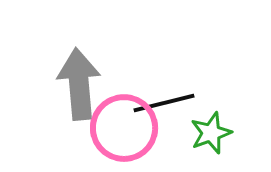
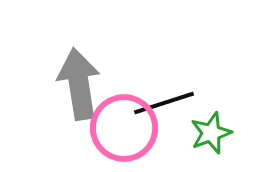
gray arrow: rotated 4 degrees counterclockwise
black line: rotated 4 degrees counterclockwise
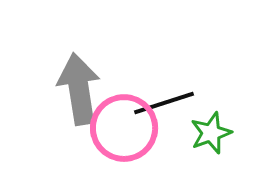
gray arrow: moved 5 px down
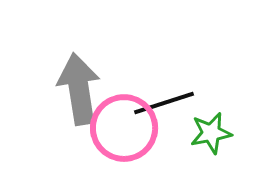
green star: rotated 9 degrees clockwise
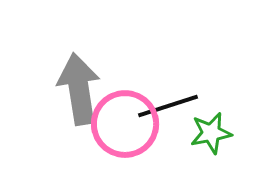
black line: moved 4 px right, 3 px down
pink circle: moved 1 px right, 4 px up
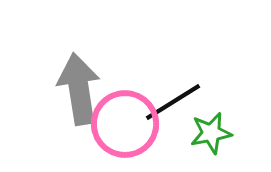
black line: moved 5 px right, 4 px up; rotated 14 degrees counterclockwise
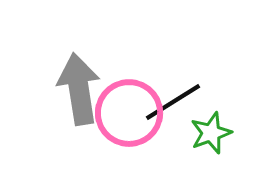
pink circle: moved 4 px right, 11 px up
green star: rotated 9 degrees counterclockwise
